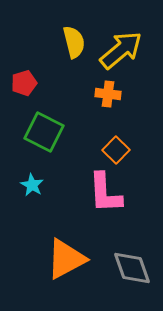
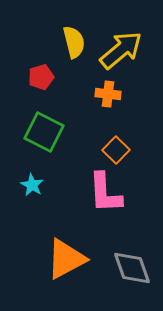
red pentagon: moved 17 px right, 6 px up
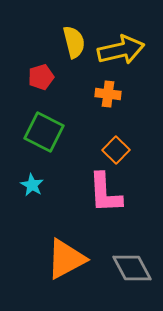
yellow arrow: rotated 27 degrees clockwise
gray diamond: rotated 9 degrees counterclockwise
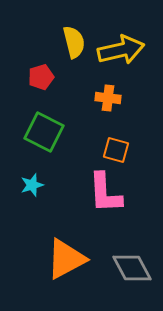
orange cross: moved 4 px down
orange square: rotated 28 degrees counterclockwise
cyan star: rotated 25 degrees clockwise
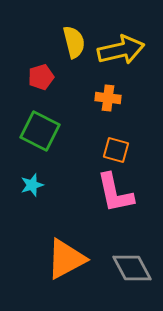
green square: moved 4 px left, 1 px up
pink L-shape: moved 10 px right; rotated 9 degrees counterclockwise
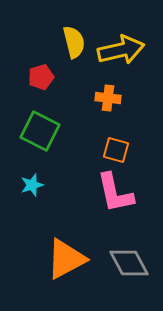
gray diamond: moved 3 px left, 5 px up
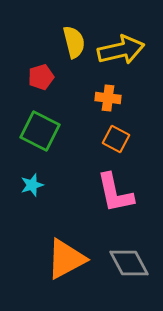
orange square: moved 11 px up; rotated 12 degrees clockwise
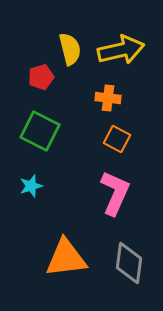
yellow semicircle: moved 4 px left, 7 px down
orange square: moved 1 px right
cyan star: moved 1 px left, 1 px down
pink L-shape: rotated 144 degrees counterclockwise
orange triangle: moved 1 px up; rotated 21 degrees clockwise
gray diamond: rotated 36 degrees clockwise
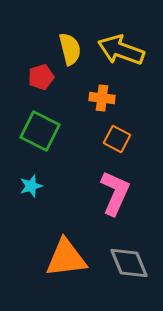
yellow arrow: rotated 147 degrees counterclockwise
orange cross: moved 6 px left
gray diamond: rotated 30 degrees counterclockwise
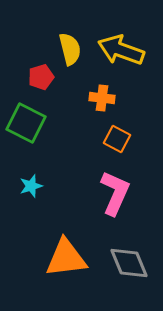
green square: moved 14 px left, 8 px up
